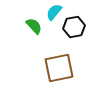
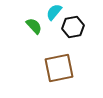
black hexagon: moved 1 px left
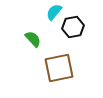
green semicircle: moved 1 px left, 13 px down
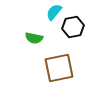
green semicircle: moved 1 px right, 1 px up; rotated 144 degrees clockwise
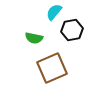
black hexagon: moved 1 px left, 3 px down
brown square: moved 7 px left; rotated 12 degrees counterclockwise
